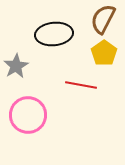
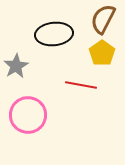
yellow pentagon: moved 2 px left
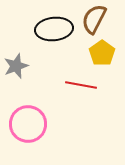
brown semicircle: moved 9 px left
black ellipse: moved 5 px up
gray star: rotated 10 degrees clockwise
pink circle: moved 9 px down
